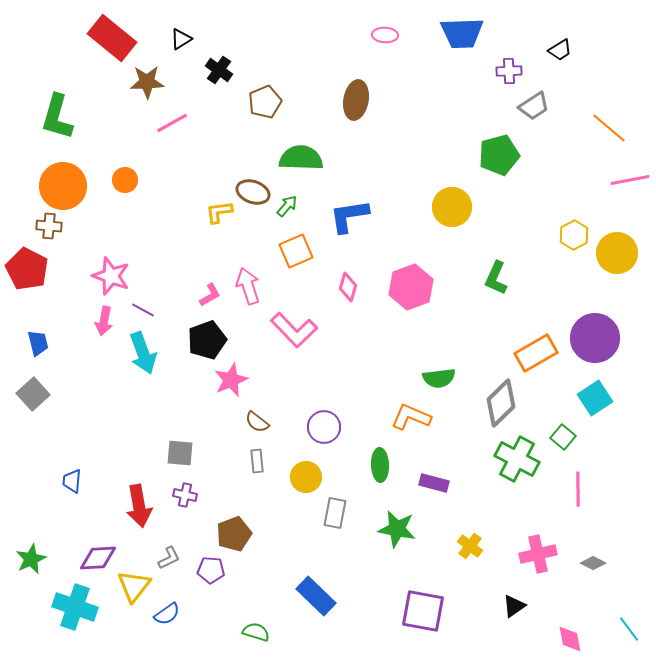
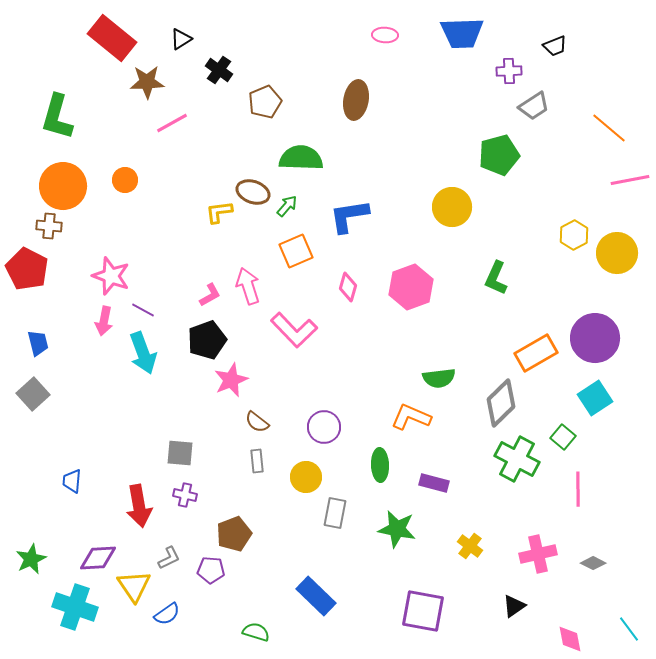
black trapezoid at (560, 50): moved 5 px left, 4 px up; rotated 10 degrees clockwise
yellow triangle at (134, 586): rotated 12 degrees counterclockwise
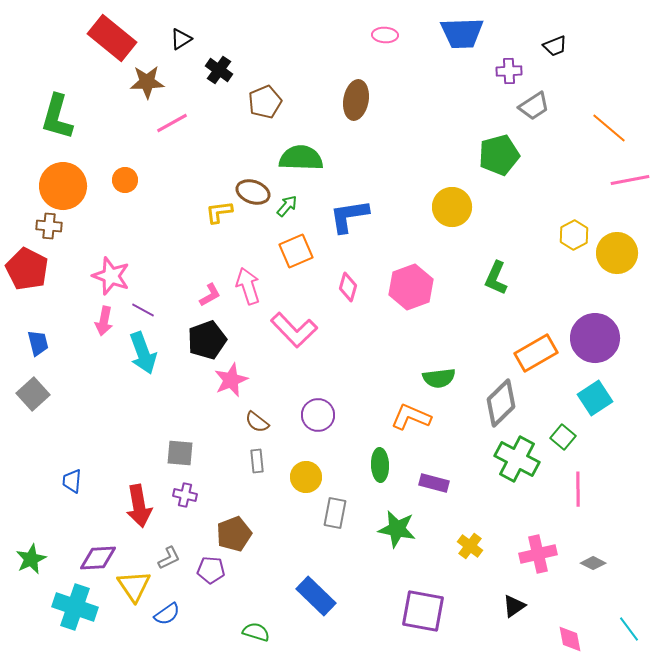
purple circle at (324, 427): moved 6 px left, 12 px up
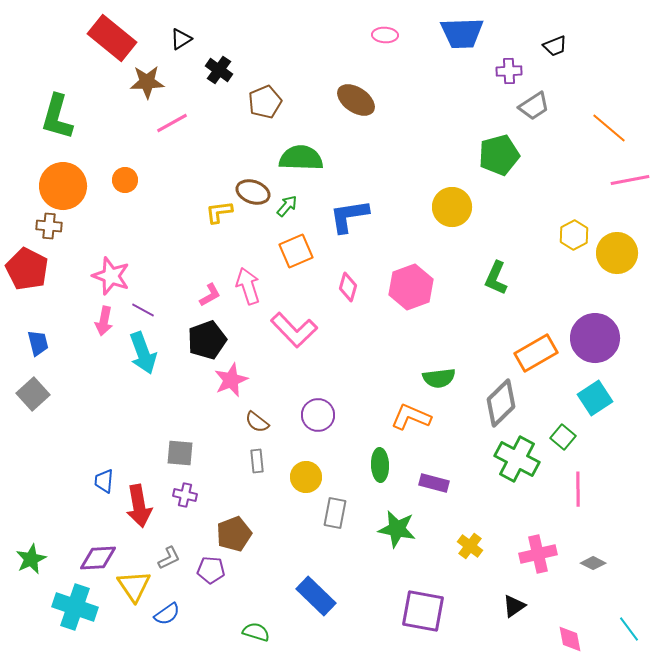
brown ellipse at (356, 100): rotated 66 degrees counterclockwise
blue trapezoid at (72, 481): moved 32 px right
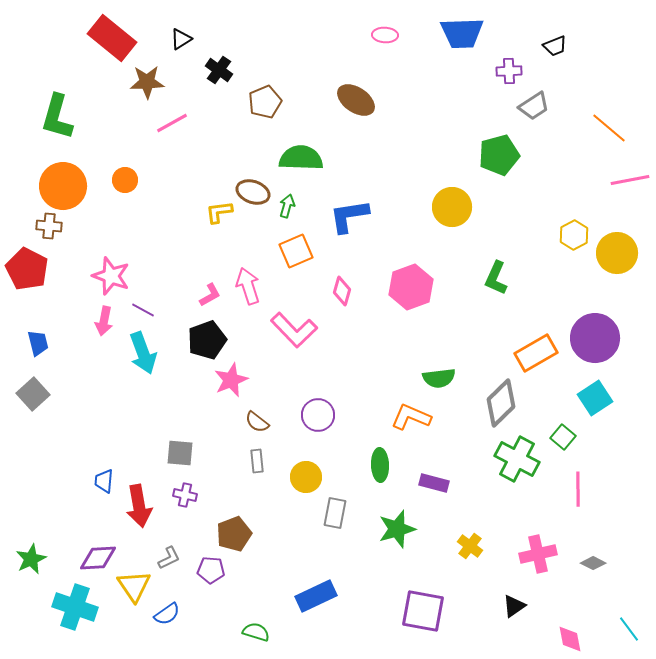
green arrow at (287, 206): rotated 25 degrees counterclockwise
pink diamond at (348, 287): moved 6 px left, 4 px down
green star at (397, 529): rotated 27 degrees counterclockwise
blue rectangle at (316, 596): rotated 69 degrees counterclockwise
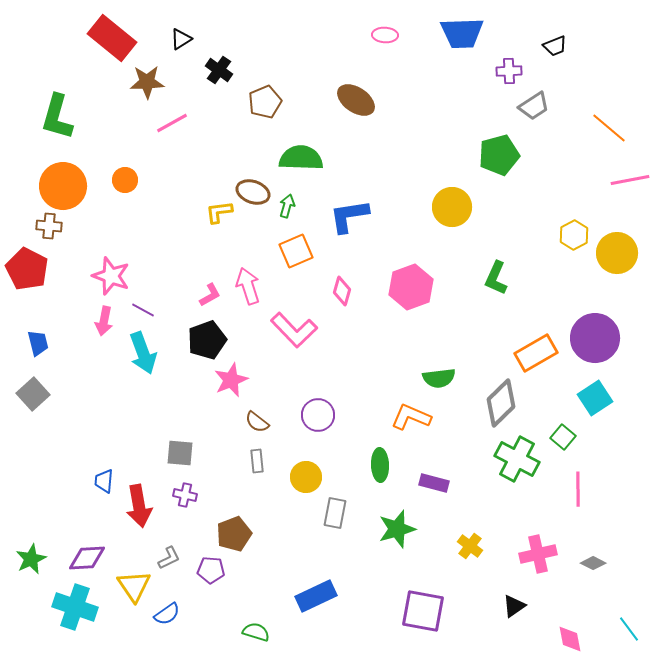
purple diamond at (98, 558): moved 11 px left
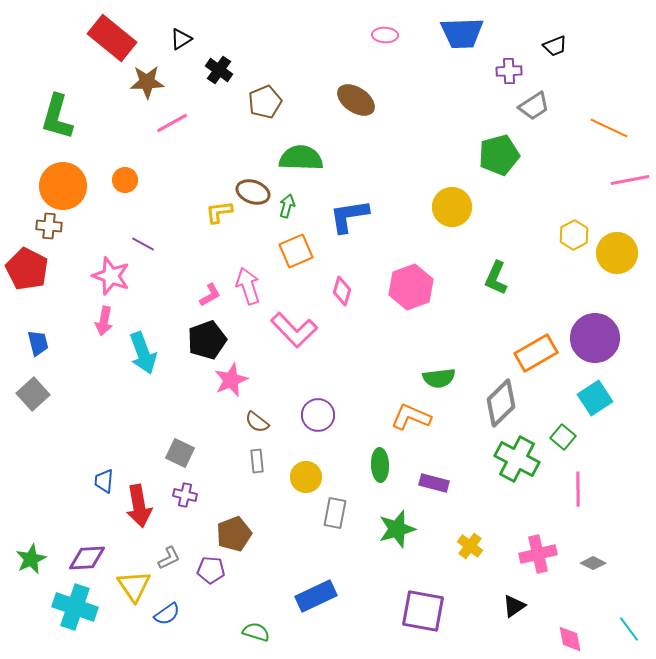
orange line at (609, 128): rotated 15 degrees counterclockwise
purple line at (143, 310): moved 66 px up
gray square at (180, 453): rotated 20 degrees clockwise
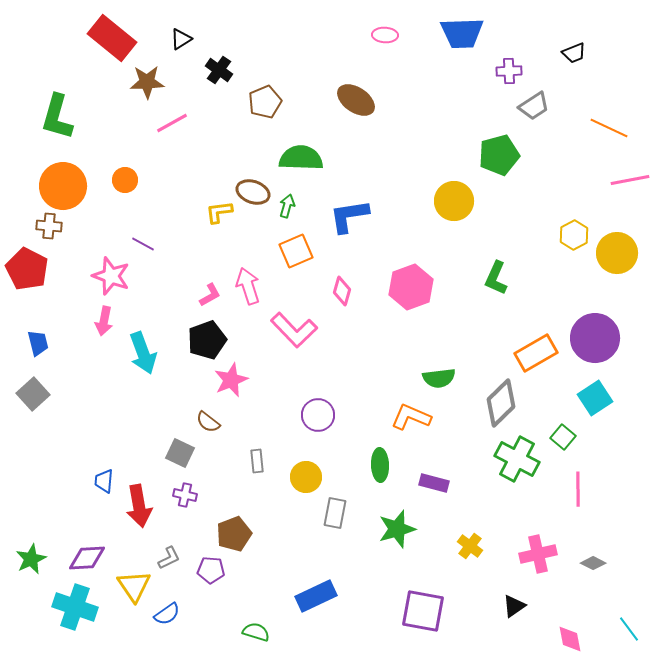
black trapezoid at (555, 46): moved 19 px right, 7 px down
yellow circle at (452, 207): moved 2 px right, 6 px up
brown semicircle at (257, 422): moved 49 px left
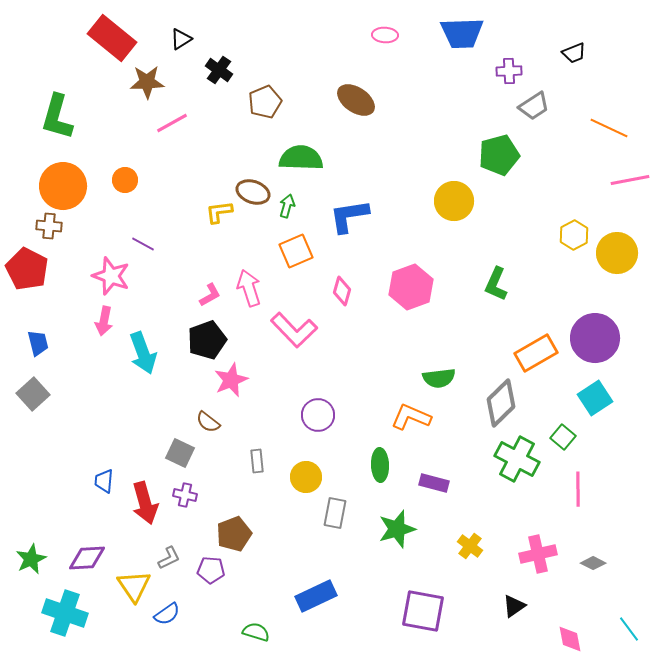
green L-shape at (496, 278): moved 6 px down
pink arrow at (248, 286): moved 1 px right, 2 px down
red arrow at (139, 506): moved 6 px right, 3 px up; rotated 6 degrees counterclockwise
cyan cross at (75, 607): moved 10 px left, 6 px down
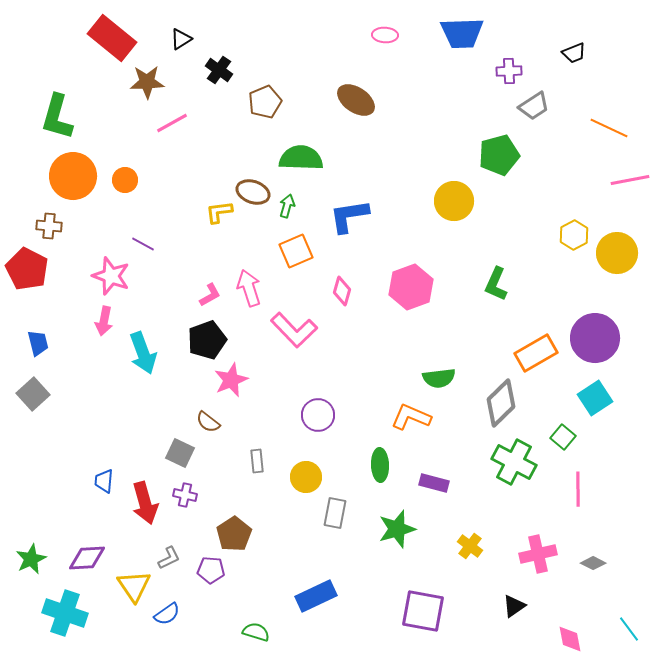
orange circle at (63, 186): moved 10 px right, 10 px up
green cross at (517, 459): moved 3 px left, 3 px down
brown pentagon at (234, 534): rotated 12 degrees counterclockwise
